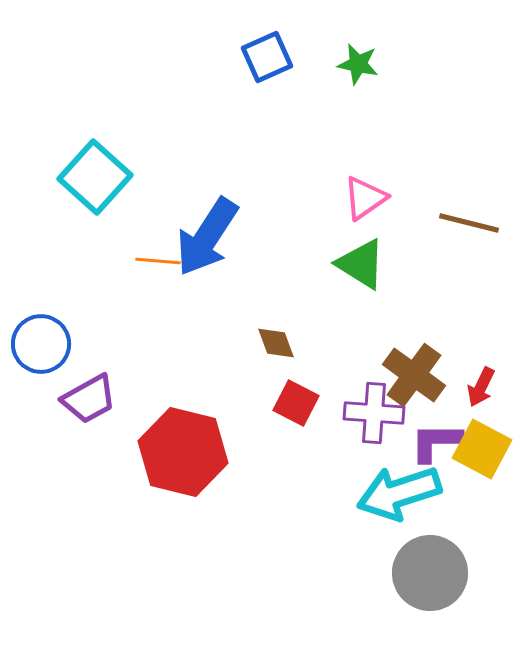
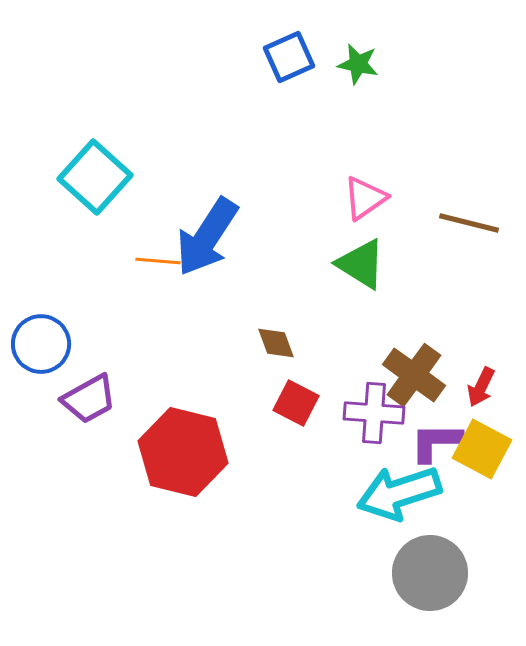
blue square: moved 22 px right
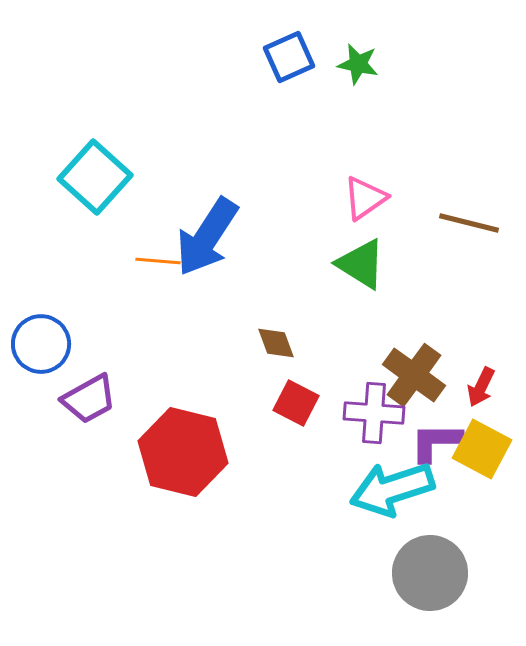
cyan arrow: moved 7 px left, 4 px up
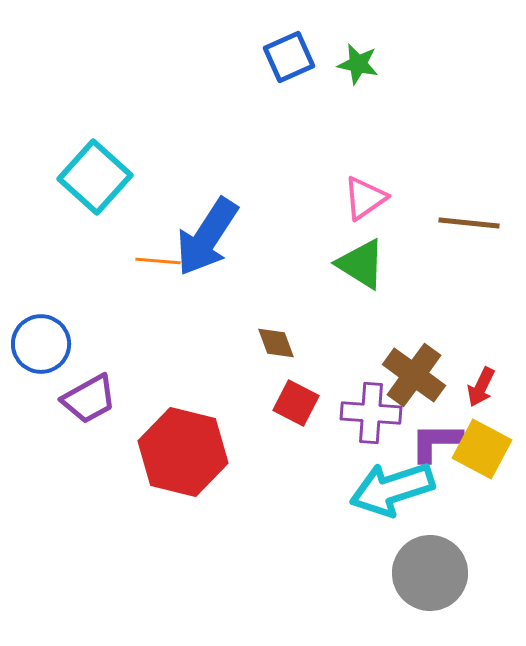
brown line: rotated 8 degrees counterclockwise
purple cross: moved 3 px left
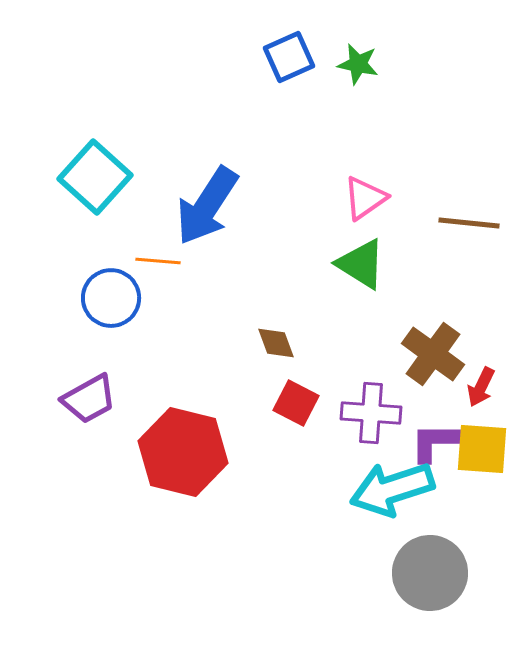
blue arrow: moved 31 px up
blue circle: moved 70 px right, 46 px up
brown cross: moved 19 px right, 21 px up
yellow square: rotated 24 degrees counterclockwise
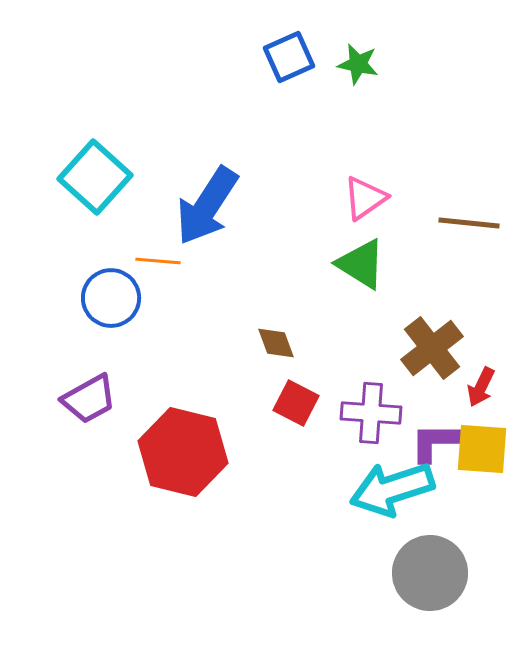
brown cross: moved 1 px left, 6 px up; rotated 16 degrees clockwise
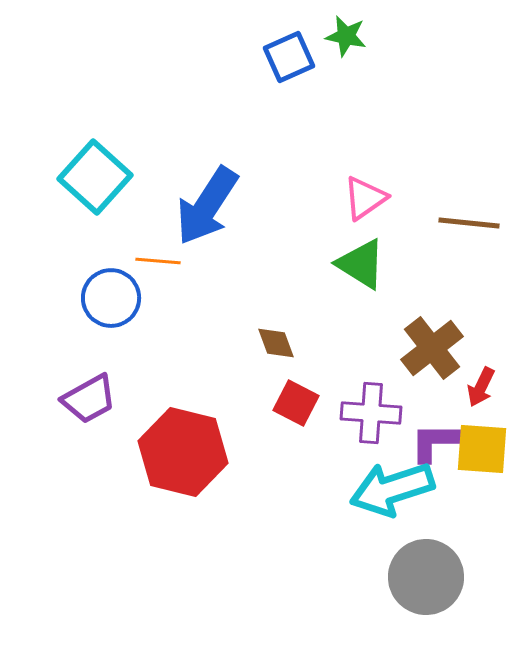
green star: moved 12 px left, 28 px up
gray circle: moved 4 px left, 4 px down
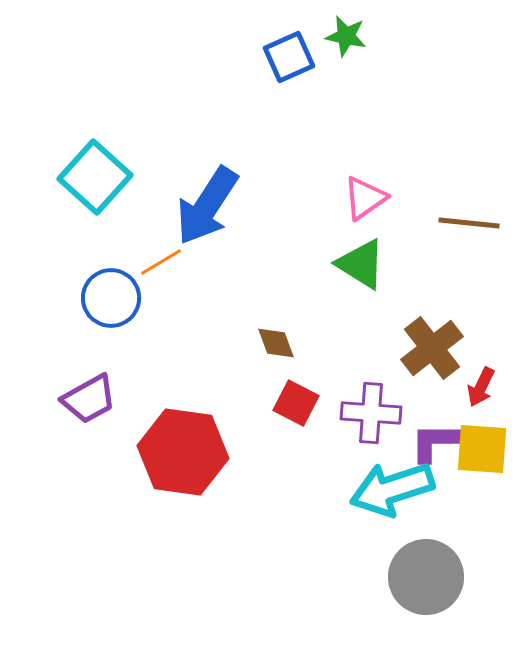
orange line: moved 3 px right, 1 px down; rotated 36 degrees counterclockwise
red hexagon: rotated 6 degrees counterclockwise
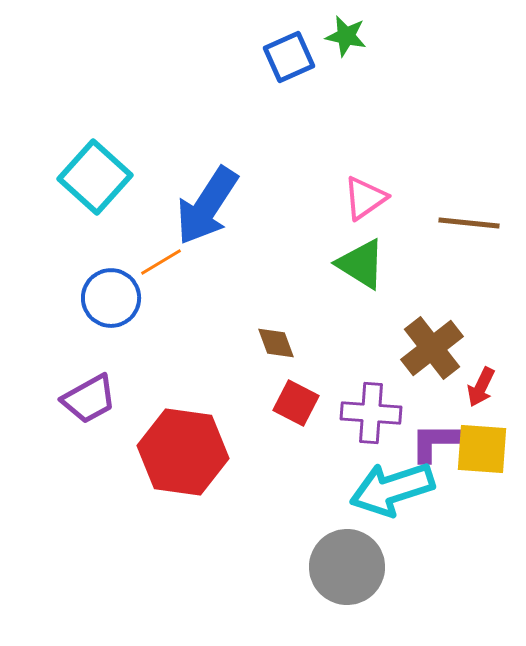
gray circle: moved 79 px left, 10 px up
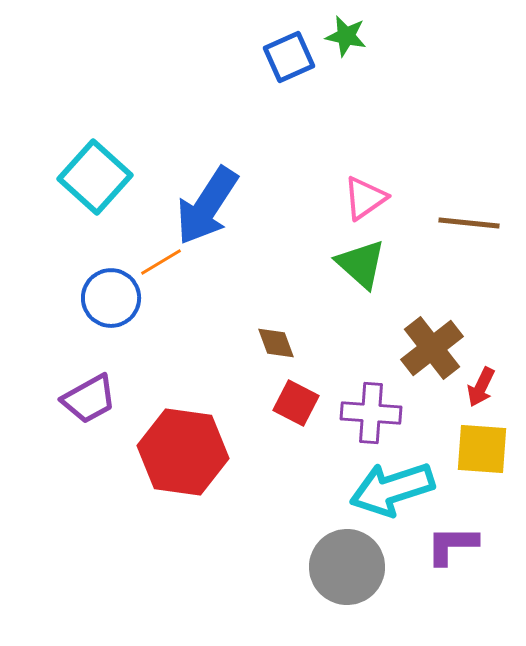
green triangle: rotated 10 degrees clockwise
purple L-shape: moved 16 px right, 103 px down
